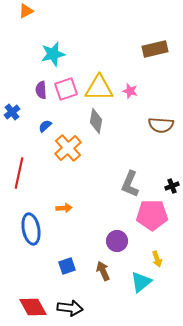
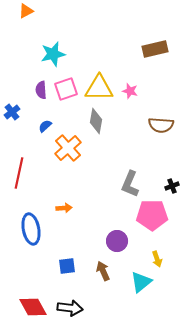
blue square: rotated 12 degrees clockwise
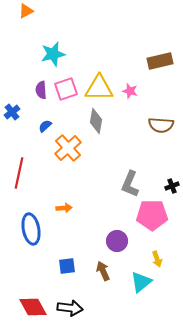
brown rectangle: moved 5 px right, 12 px down
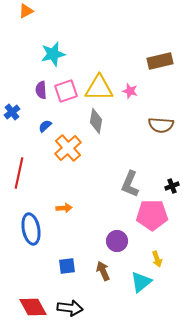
pink square: moved 2 px down
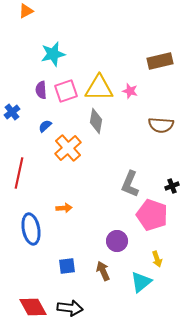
pink pentagon: rotated 20 degrees clockwise
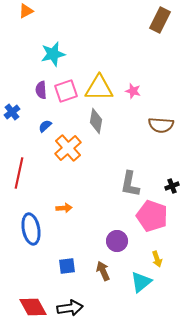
brown rectangle: moved 41 px up; rotated 50 degrees counterclockwise
pink star: moved 3 px right
gray L-shape: rotated 12 degrees counterclockwise
pink pentagon: moved 1 px down
black arrow: rotated 15 degrees counterclockwise
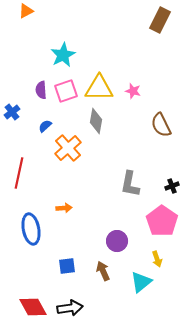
cyan star: moved 10 px right, 1 px down; rotated 15 degrees counterclockwise
brown semicircle: rotated 60 degrees clockwise
pink pentagon: moved 10 px right, 5 px down; rotated 16 degrees clockwise
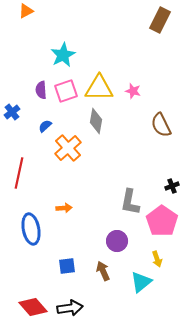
gray L-shape: moved 18 px down
red diamond: rotated 12 degrees counterclockwise
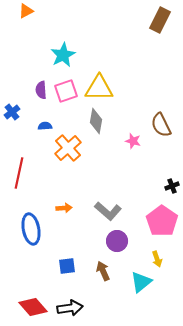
pink star: moved 50 px down
blue semicircle: rotated 40 degrees clockwise
gray L-shape: moved 22 px left, 9 px down; rotated 60 degrees counterclockwise
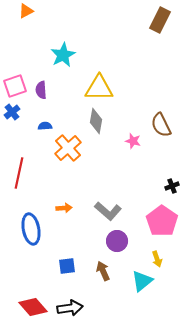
pink square: moved 51 px left, 5 px up
cyan triangle: moved 1 px right, 1 px up
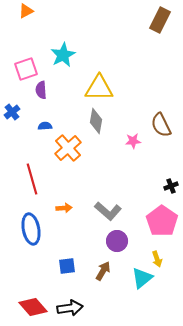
pink square: moved 11 px right, 17 px up
pink star: rotated 21 degrees counterclockwise
red line: moved 13 px right, 6 px down; rotated 28 degrees counterclockwise
black cross: moved 1 px left
brown arrow: rotated 54 degrees clockwise
cyan triangle: moved 3 px up
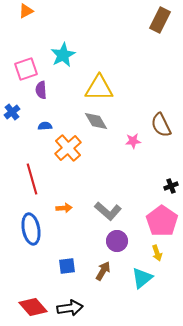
gray diamond: rotated 40 degrees counterclockwise
yellow arrow: moved 6 px up
